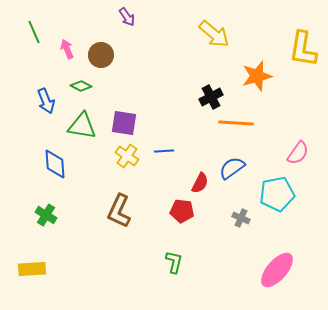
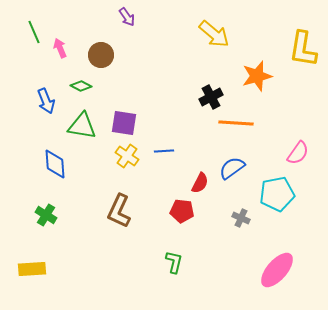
pink arrow: moved 7 px left, 1 px up
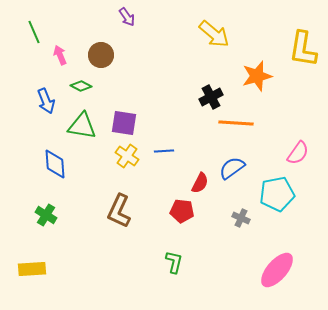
pink arrow: moved 7 px down
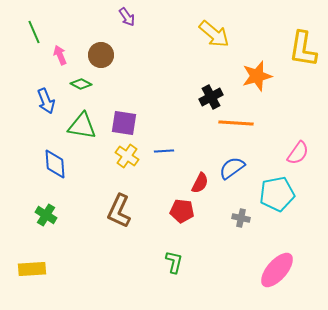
green diamond: moved 2 px up
gray cross: rotated 12 degrees counterclockwise
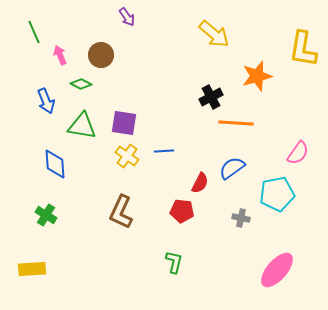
brown L-shape: moved 2 px right, 1 px down
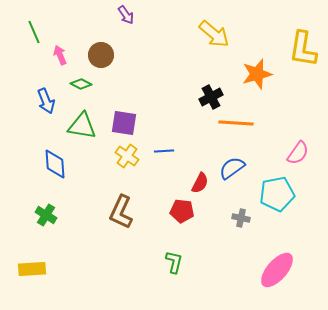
purple arrow: moved 1 px left, 2 px up
orange star: moved 2 px up
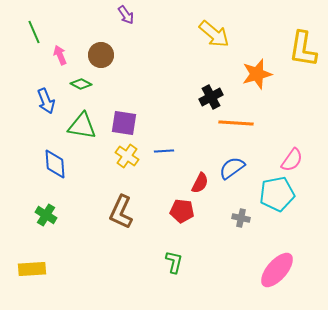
pink semicircle: moved 6 px left, 7 px down
